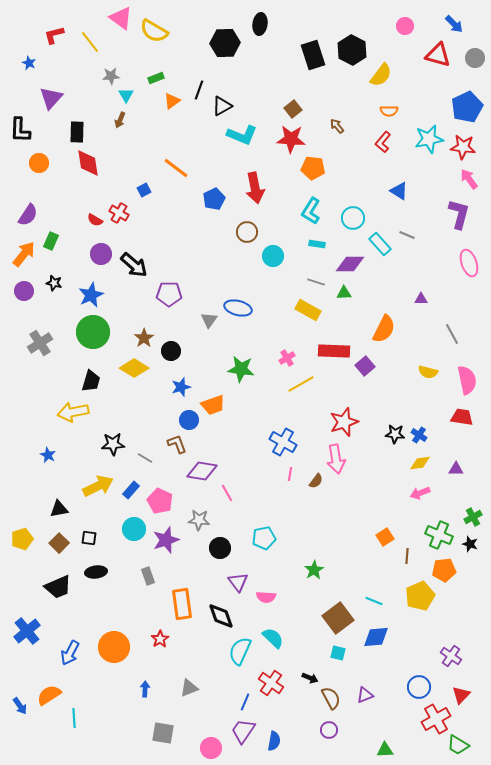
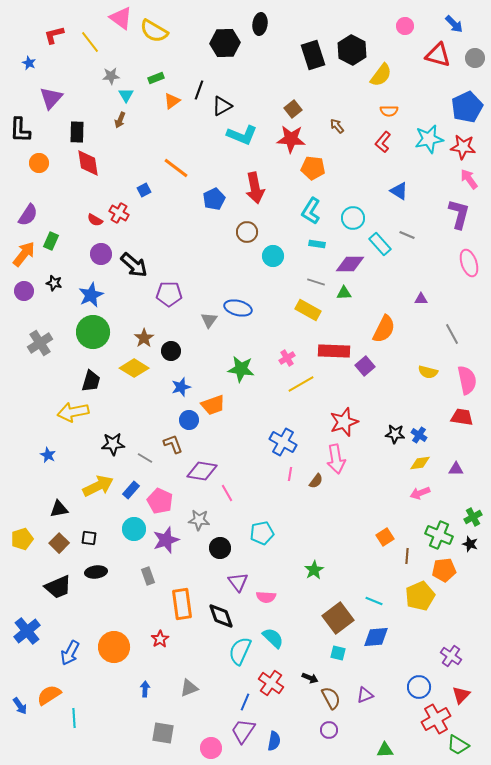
brown L-shape at (177, 444): moved 4 px left
cyan pentagon at (264, 538): moved 2 px left, 5 px up
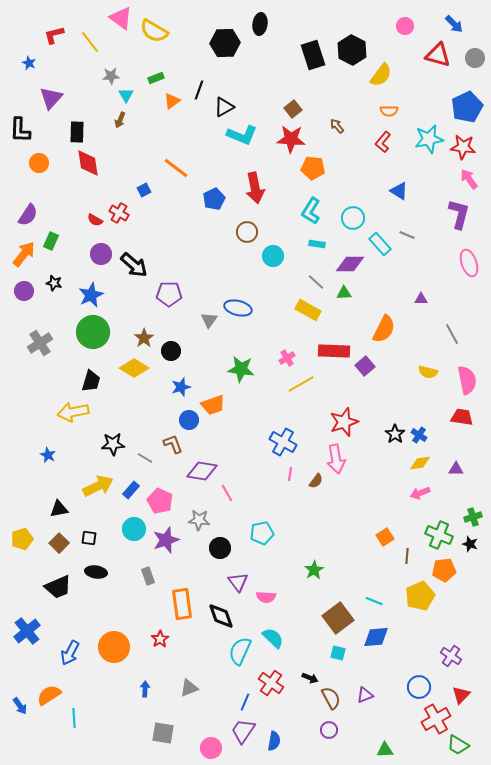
black triangle at (222, 106): moved 2 px right, 1 px down
gray line at (316, 282): rotated 24 degrees clockwise
black star at (395, 434): rotated 30 degrees clockwise
green cross at (473, 517): rotated 12 degrees clockwise
black ellipse at (96, 572): rotated 15 degrees clockwise
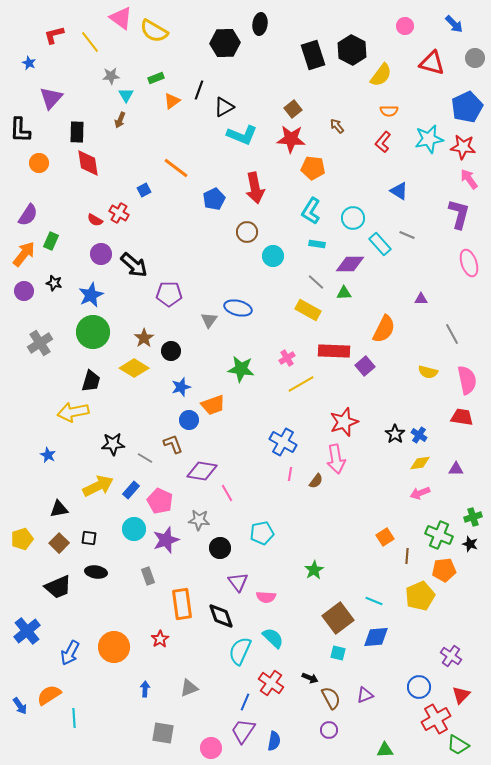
red triangle at (438, 55): moved 6 px left, 8 px down
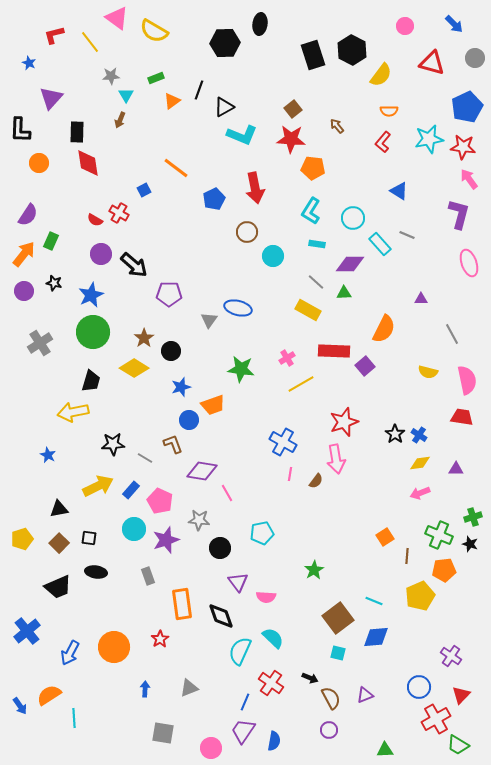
pink triangle at (121, 18): moved 4 px left
